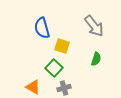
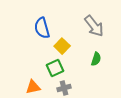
yellow square: rotated 28 degrees clockwise
green square: moved 1 px right; rotated 24 degrees clockwise
orange triangle: rotated 42 degrees counterclockwise
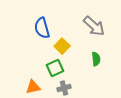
gray arrow: rotated 10 degrees counterclockwise
green semicircle: rotated 24 degrees counterclockwise
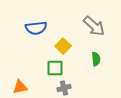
blue semicircle: moved 6 px left; rotated 80 degrees counterclockwise
yellow square: moved 1 px right
green square: rotated 24 degrees clockwise
orange triangle: moved 13 px left
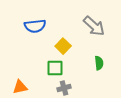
blue semicircle: moved 1 px left, 2 px up
green semicircle: moved 3 px right, 4 px down
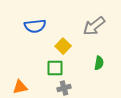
gray arrow: rotated 100 degrees clockwise
green semicircle: rotated 16 degrees clockwise
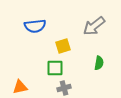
yellow square: rotated 28 degrees clockwise
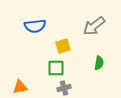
green square: moved 1 px right
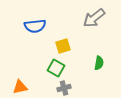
gray arrow: moved 8 px up
green square: rotated 30 degrees clockwise
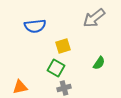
green semicircle: rotated 24 degrees clockwise
